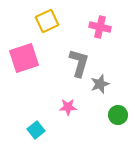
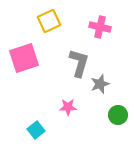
yellow square: moved 2 px right
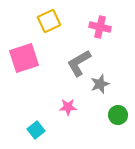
gray L-shape: rotated 136 degrees counterclockwise
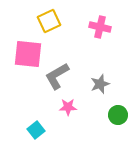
pink square: moved 4 px right, 4 px up; rotated 24 degrees clockwise
gray L-shape: moved 22 px left, 13 px down
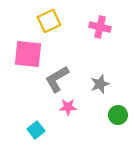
gray L-shape: moved 3 px down
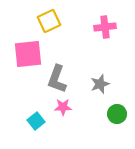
pink cross: moved 5 px right; rotated 20 degrees counterclockwise
pink square: rotated 12 degrees counterclockwise
gray L-shape: rotated 40 degrees counterclockwise
pink star: moved 5 px left
green circle: moved 1 px left, 1 px up
cyan square: moved 9 px up
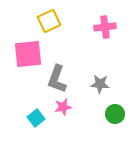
gray star: rotated 24 degrees clockwise
pink star: rotated 12 degrees counterclockwise
green circle: moved 2 px left
cyan square: moved 3 px up
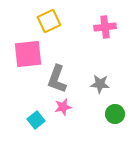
cyan square: moved 2 px down
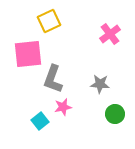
pink cross: moved 5 px right, 7 px down; rotated 30 degrees counterclockwise
gray L-shape: moved 4 px left
cyan square: moved 4 px right, 1 px down
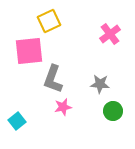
pink square: moved 1 px right, 3 px up
green circle: moved 2 px left, 3 px up
cyan square: moved 23 px left
